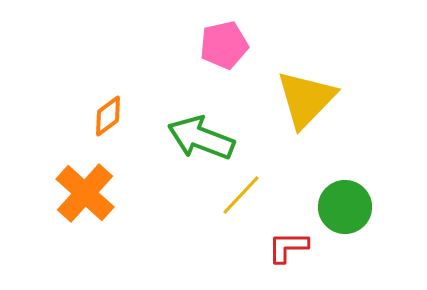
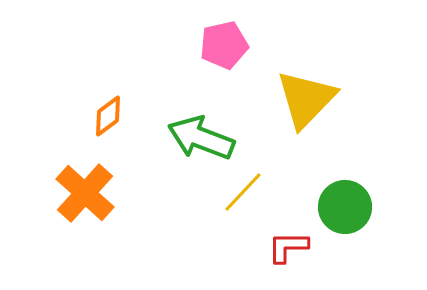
yellow line: moved 2 px right, 3 px up
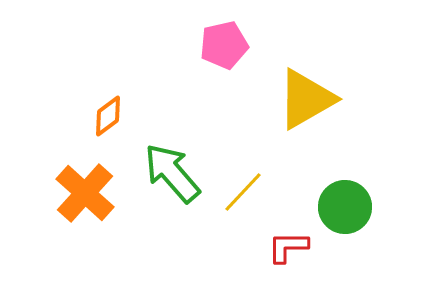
yellow triangle: rotated 16 degrees clockwise
green arrow: moved 29 px left, 35 px down; rotated 28 degrees clockwise
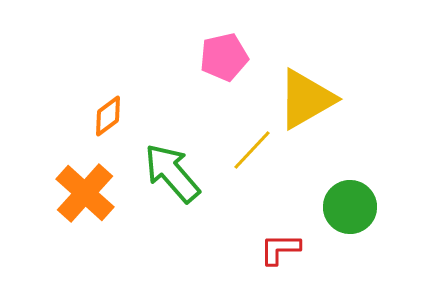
pink pentagon: moved 12 px down
yellow line: moved 9 px right, 42 px up
green circle: moved 5 px right
red L-shape: moved 8 px left, 2 px down
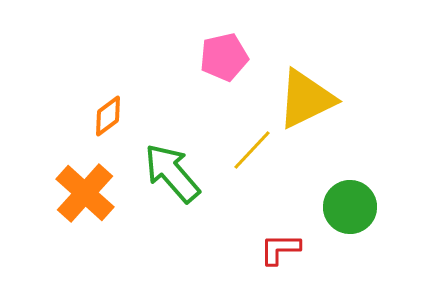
yellow triangle: rotated 4 degrees clockwise
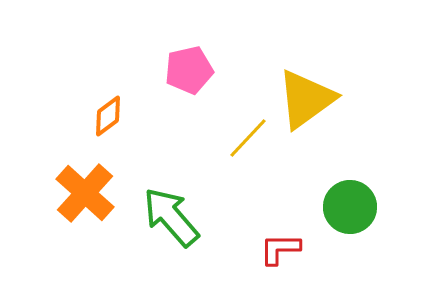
pink pentagon: moved 35 px left, 13 px down
yellow triangle: rotated 10 degrees counterclockwise
yellow line: moved 4 px left, 12 px up
green arrow: moved 1 px left, 44 px down
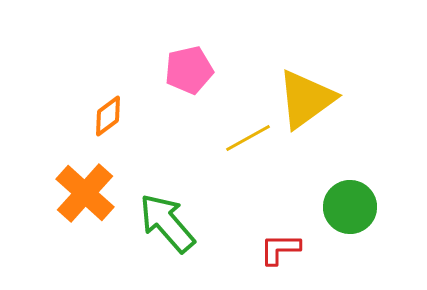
yellow line: rotated 18 degrees clockwise
green arrow: moved 4 px left, 6 px down
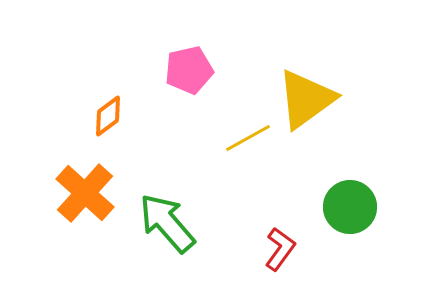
red L-shape: rotated 126 degrees clockwise
